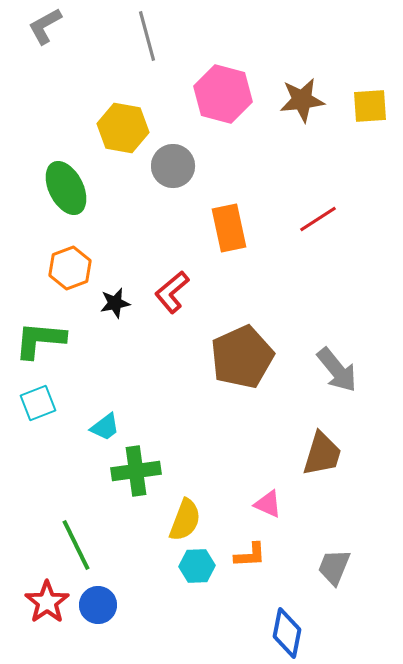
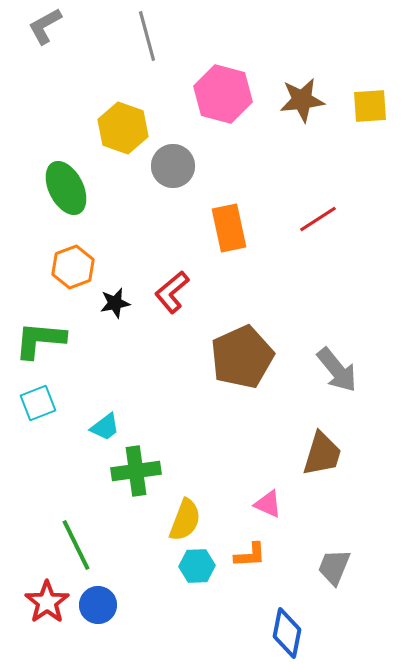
yellow hexagon: rotated 9 degrees clockwise
orange hexagon: moved 3 px right, 1 px up
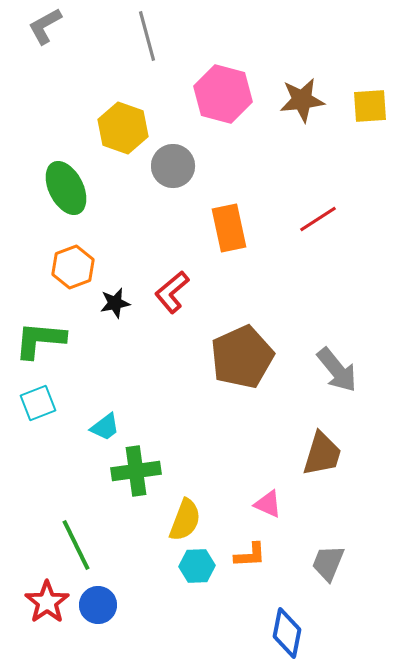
gray trapezoid: moved 6 px left, 4 px up
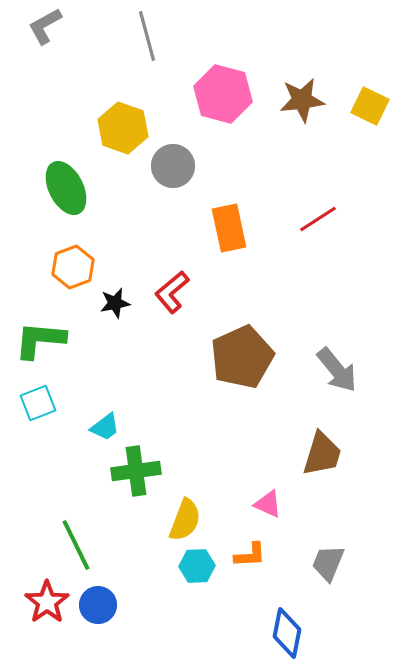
yellow square: rotated 30 degrees clockwise
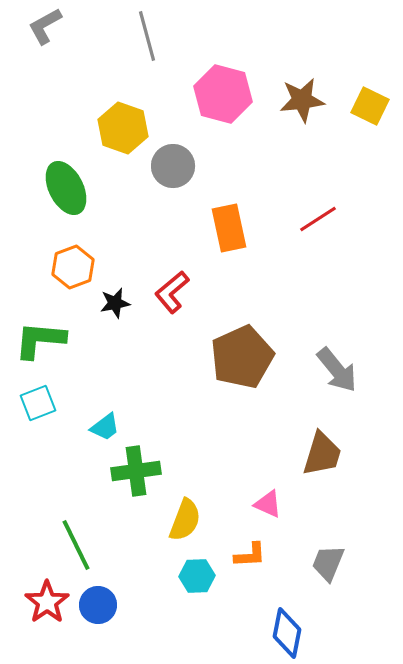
cyan hexagon: moved 10 px down
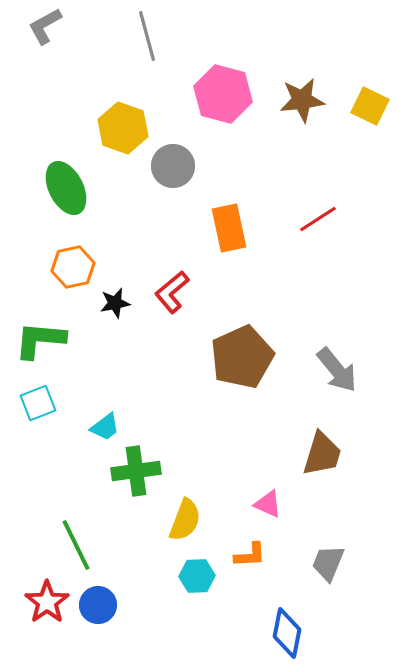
orange hexagon: rotated 9 degrees clockwise
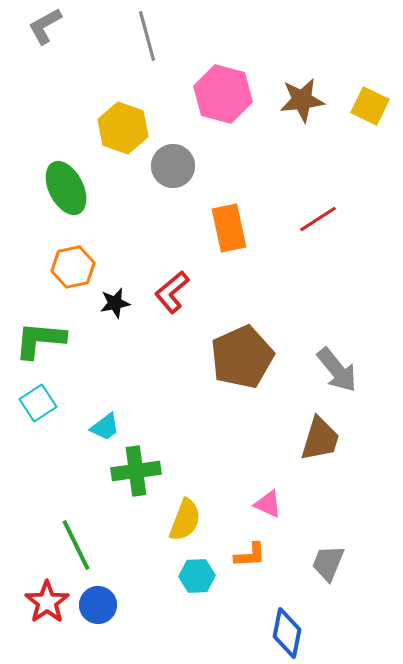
cyan square: rotated 12 degrees counterclockwise
brown trapezoid: moved 2 px left, 15 px up
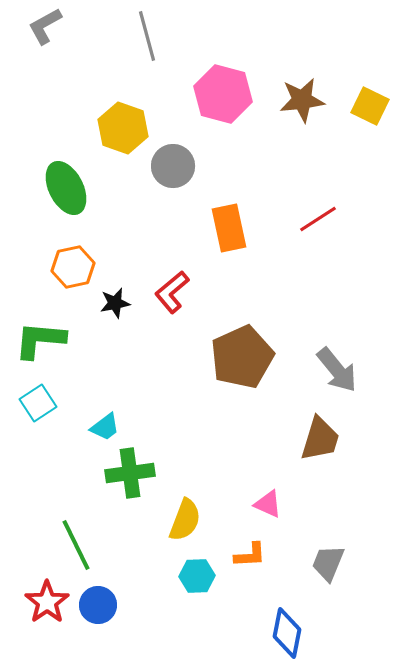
green cross: moved 6 px left, 2 px down
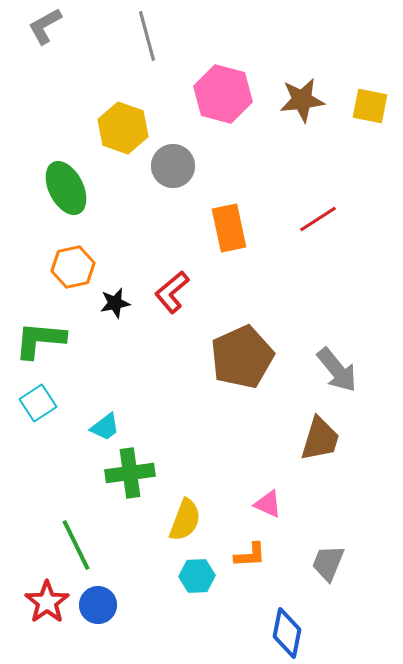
yellow square: rotated 15 degrees counterclockwise
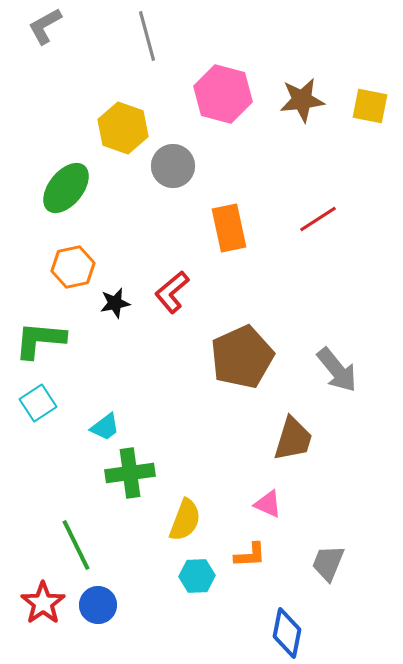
green ellipse: rotated 66 degrees clockwise
brown trapezoid: moved 27 px left
red star: moved 4 px left, 1 px down
